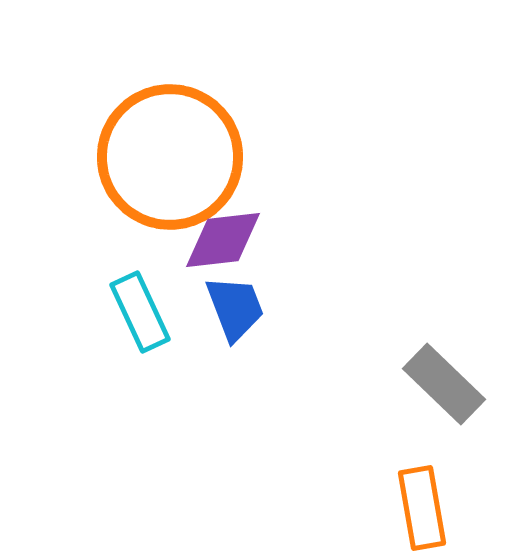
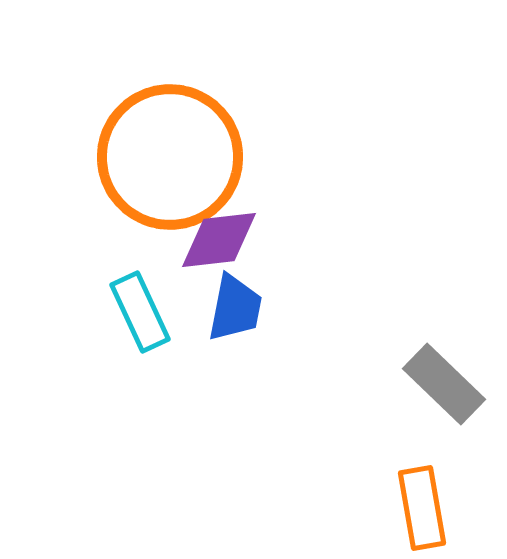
purple diamond: moved 4 px left
blue trapezoid: rotated 32 degrees clockwise
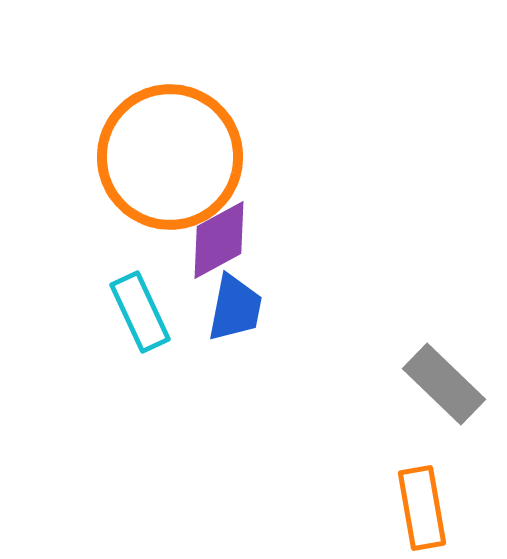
purple diamond: rotated 22 degrees counterclockwise
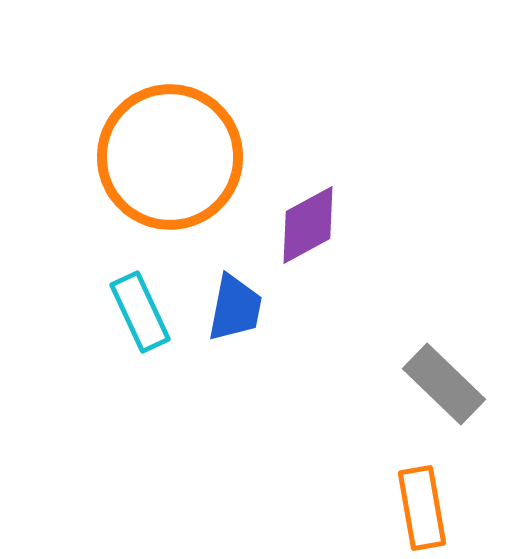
purple diamond: moved 89 px right, 15 px up
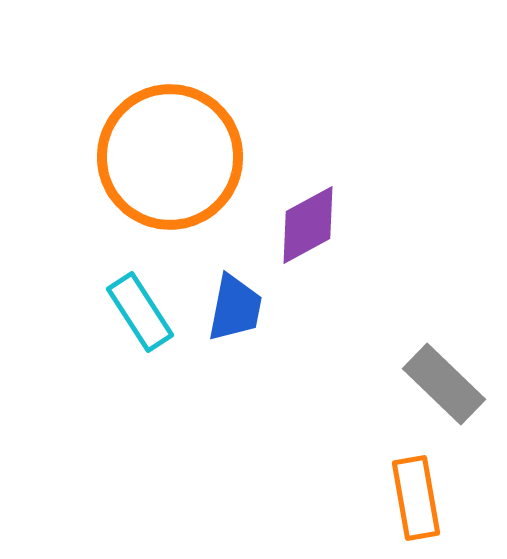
cyan rectangle: rotated 8 degrees counterclockwise
orange rectangle: moved 6 px left, 10 px up
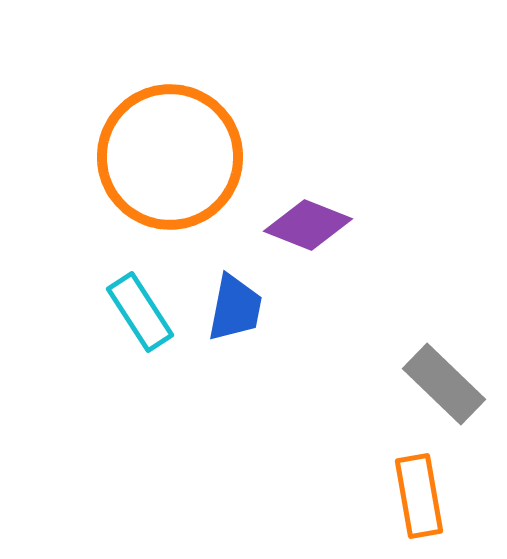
purple diamond: rotated 50 degrees clockwise
orange rectangle: moved 3 px right, 2 px up
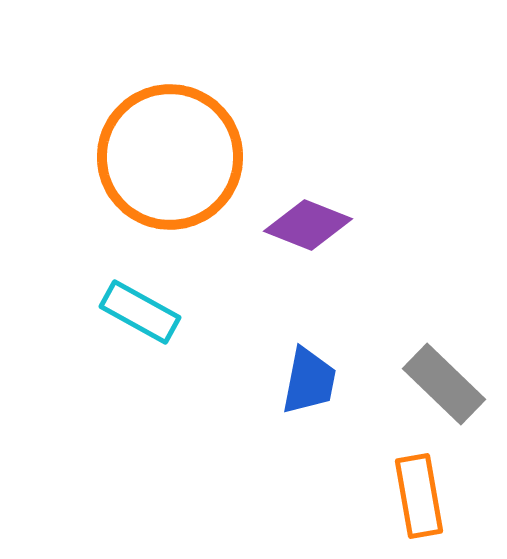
blue trapezoid: moved 74 px right, 73 px down
cyan rectangle: rotated 28 degrees counterclockwise
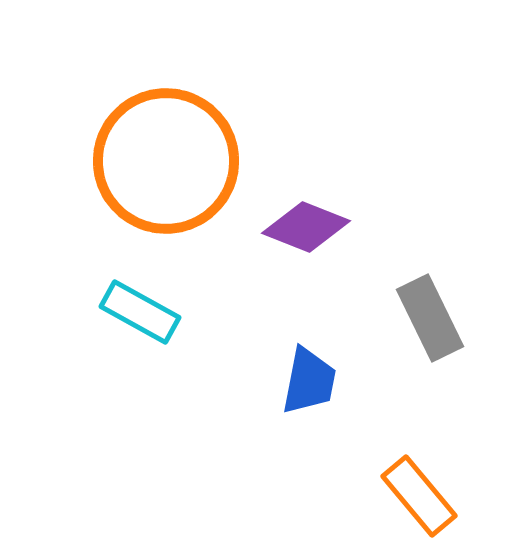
orange circle: moved 4 px left, 4 px down
purple diamond: moved 2 px left, 2 px down
gray rectangle: moved 14 px left, 66 px up; rotated 20 degrees clockwise
orange rectangle: rotated 30 degrees counterclockwise
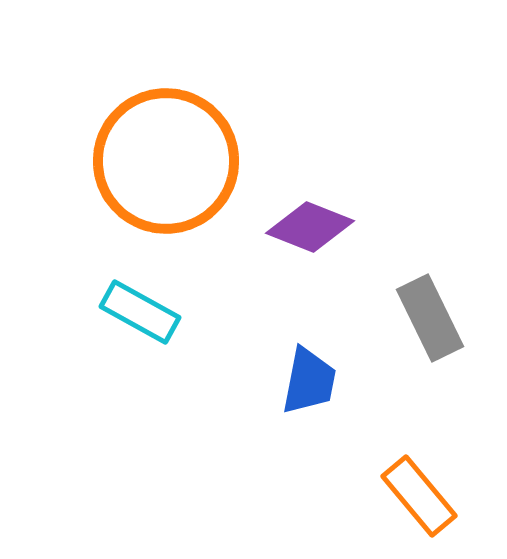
purple diamond: moved 4 px right
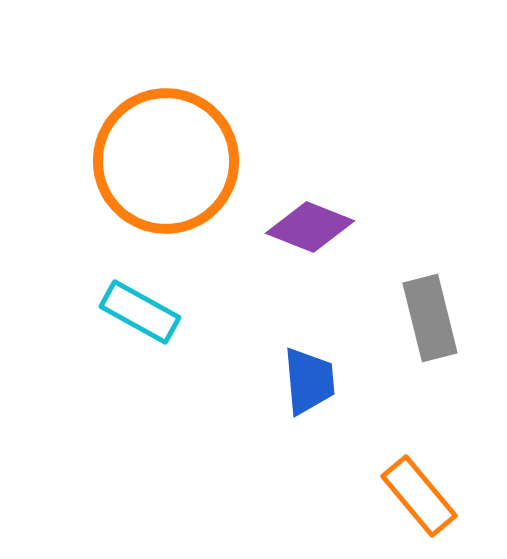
gray rectangle: rotated 12 degrees clockwise
blue trapezoid: rotated 16 degrees counterclockwise
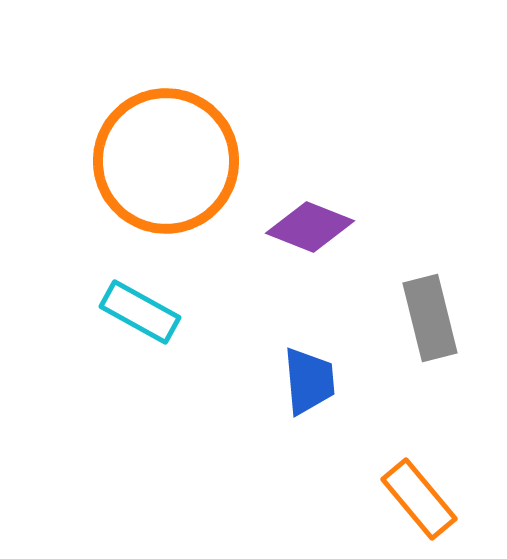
orange rectangle: moved 3 px down
